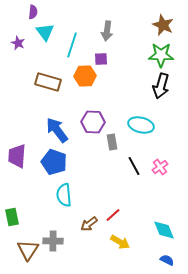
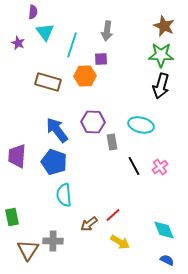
brown star: moved 1 px right, 1 px down
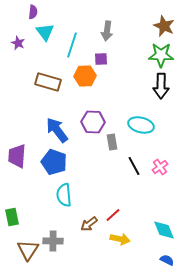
black arrow: rotated 15 degrees counterclockwise
yellow arrow: moved 3 px up; rotated 18 degrees counterclockwise
